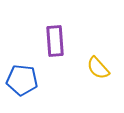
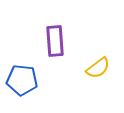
yellow semicircle: rotated 85 degrees counterclockwise
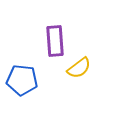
yellow semicircle: moved 19 px left
